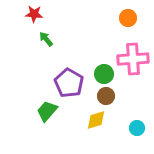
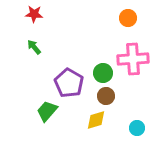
green arrow: moved 12 px left, 8 px down
green circle: moved 1 px left, 1 px up
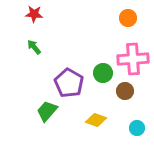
brown circle: moved 19 px right, 5 px up
yellow diamond: rotated 35 degrees clockwise
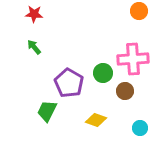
orange circle: moved 11 px right, 7 px up
green trapezoid: rotated 15 degrees counterclockwise
cyan circle: moved 3 px right
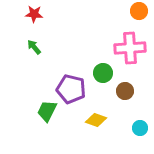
pink cross: moved 3 px left, 11 px up
purple pentagon: moved 2 px right, 6 px down; rotated 16 degrees counterclockwise
